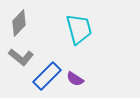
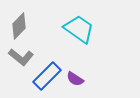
gray diamond: moved 3 px down
cyan trapezoid: rotated 40 degrees counterclockwise
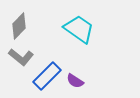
purple semicircle: moved 2 px down
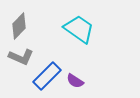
gray L-shape: rotated 15 degrees counterclockwise
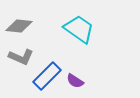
gray diamond: rotated 52 degrees clockwise
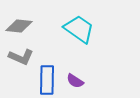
blue rectangle: moved 4 px down; rotated 44 degrees counterclockwise
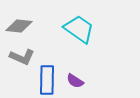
gray L-shape: moved 1 px right
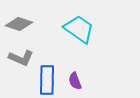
gray diamond: moved 2 px up; rotated 12 degrees clockwise
gray L-shape: moved 1 px left, 1 px down
purple semicircle: rotated 36 degrees clockwise
